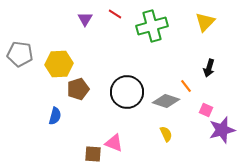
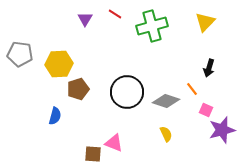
orange line: moved 6 px right, 3 px down
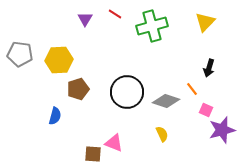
yellow hexagon: moved 4 px up
yellow semicircle: moved 4 px left
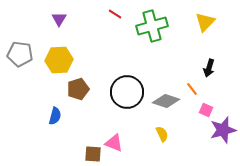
purple triangle: moved 26 px left
purple star: moved 1 px right
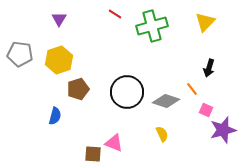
yellow hexagon: rotated 16 degrees counterclockwise
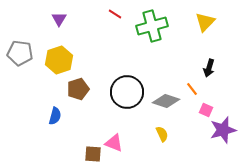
gray pentagon: moved 1 px up
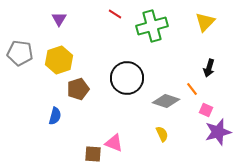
black circle: moved 14 px up
purple star: moved 5 px left, 2 px down
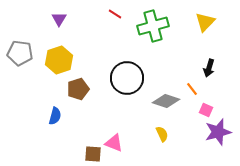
green cross: moved 1 px right
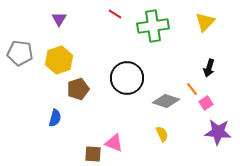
green cross: rotated 8 degrees clockwise
pink square: moved 7 px up; rotated 32 degrees clockwise
blue semicircle: moved 2 px down
purple star: rotated 20 degrees clockwise
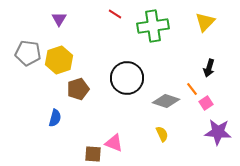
gray pentagon: moved 8 px right
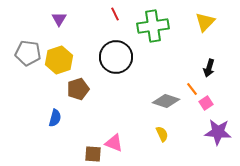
red line: rotated 32 degrees clockwise
black circle: moved 11 px left, 21 px up
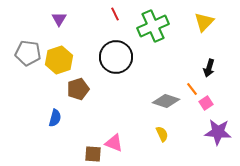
yellow triangle: moved 1 px left
green cross: rotated 16 degrees counterclockwise
